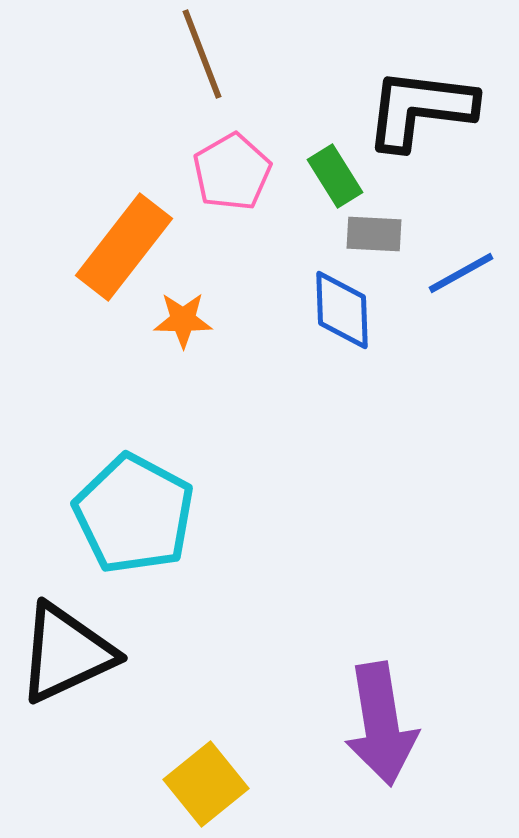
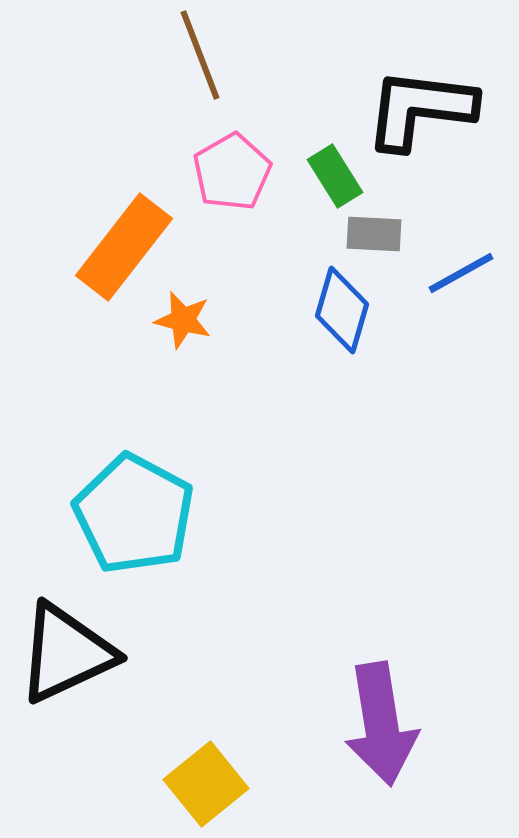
brown line: moved 2 px left, 1 px down
blue diamond: rotated 18 degrees clockwise
orange star: rotated 14 degrees clockwise
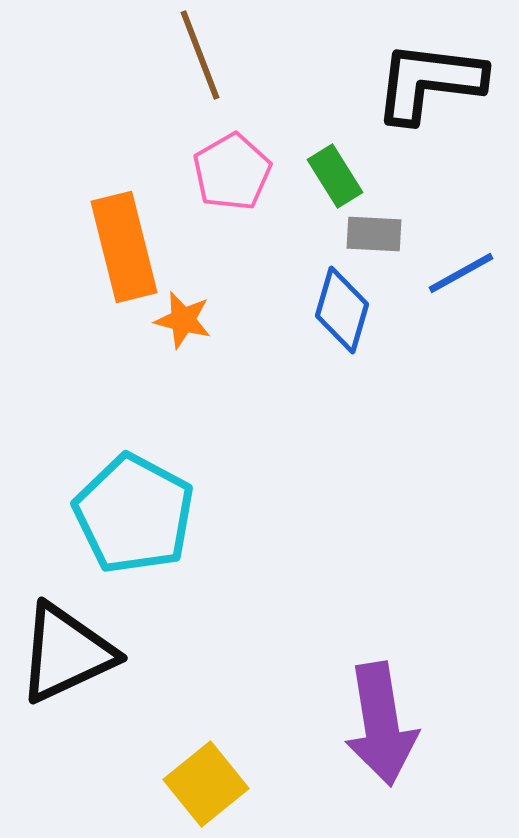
black L-shape: moved 9 px right, 27 px up
orange rectangle: rotated 52 degrees counterclockwise
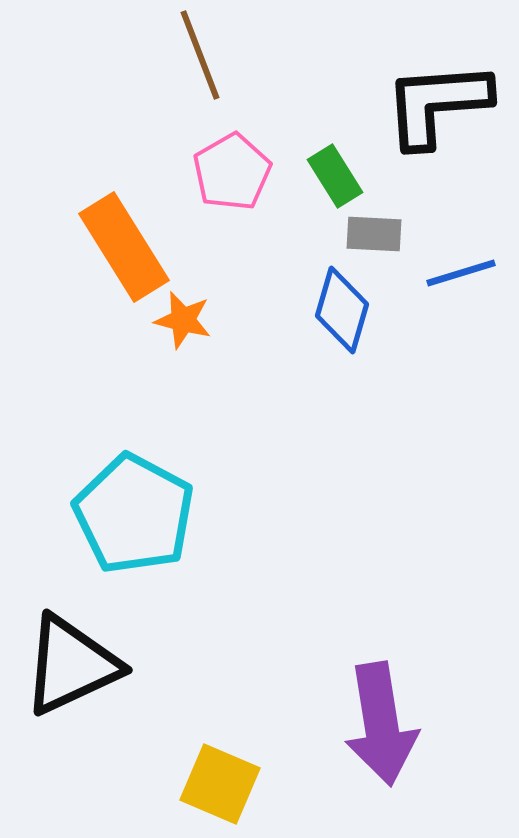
black L-shape: moved 8 px right, 22 px down; rotated 11 degrees counterclockwise
orange rectangle: rotated 18 degrees counterclockwise
blue line: rotated 12 degrees clockwise
black triangle: moved 5 px right, 12 px down
yellow square: moved 14 px right; rotated 28 degrees counterclockwise
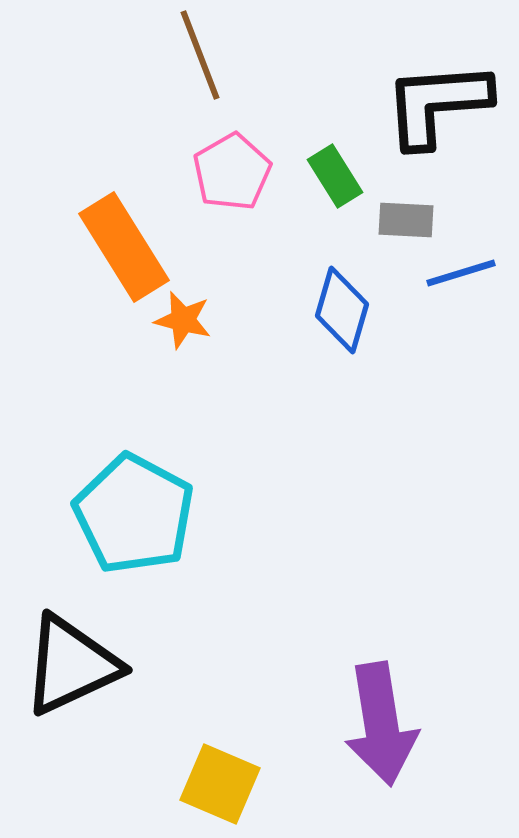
gray rectangle: moved 32 px right, 14 px up
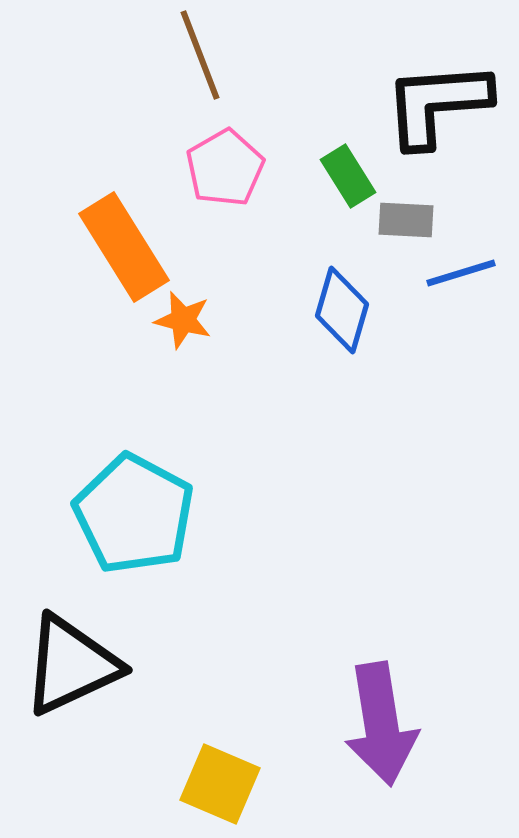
pink pentagon: moved 7 px left, 4 px up
green rectangle: moved 13 px right
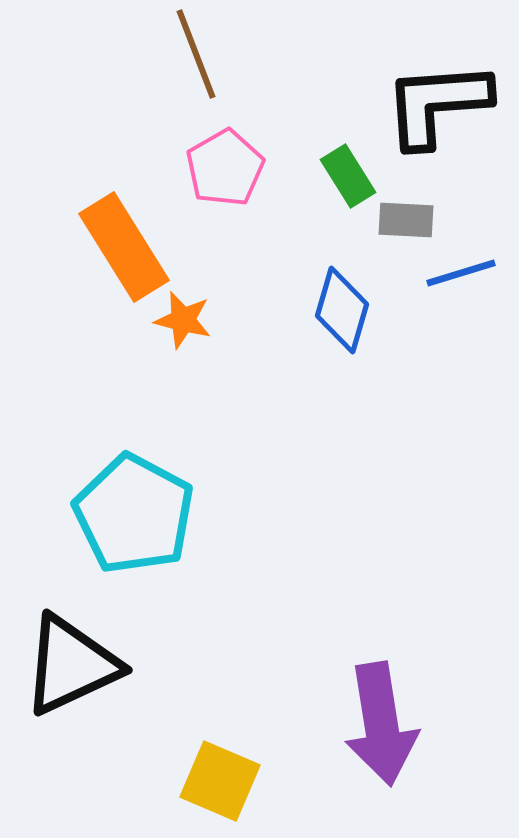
brown line: moved 4 px left, 1 px up
yellow square: moved 3 px up
